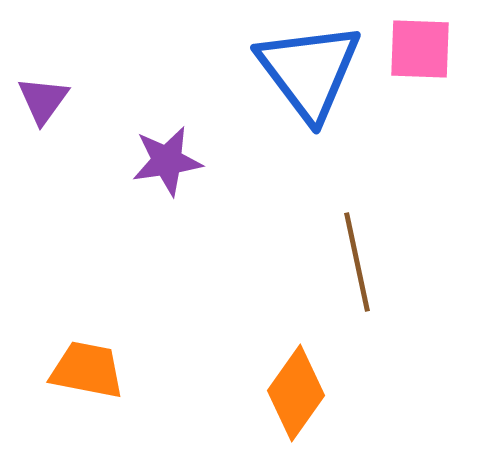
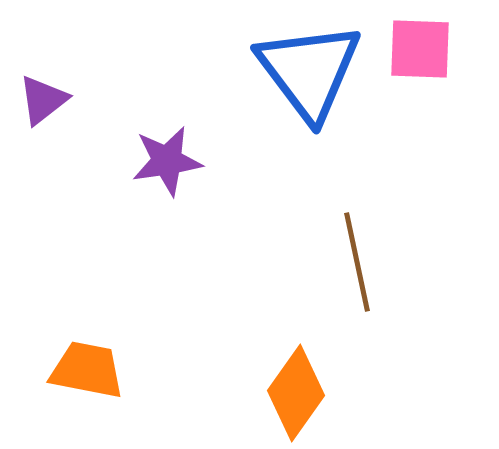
purple triangle: rotated 16 degrees clockwise
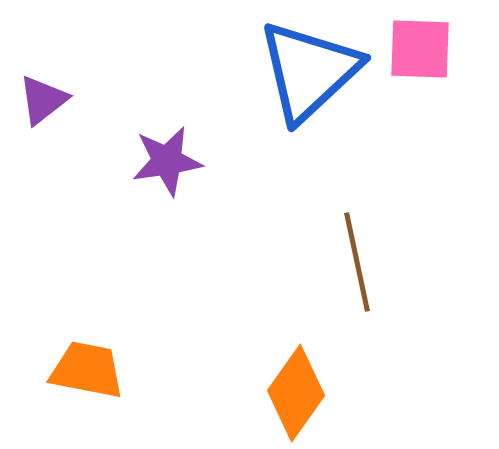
blue triangle: rotated 24 degrees clockwise
